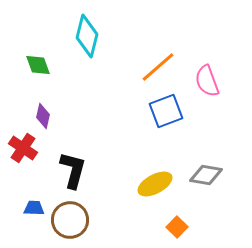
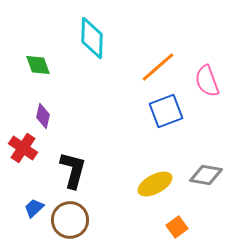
cyan diamond: moved 5 px right, 2 px down; rotated 12 degrees counterclockwise
blue trapezoid: rotated 45 degrees counterclockwise
orange square: rotated 10 degrees clockwise
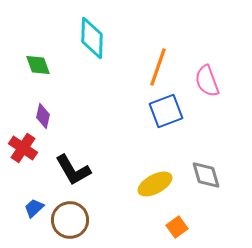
orange line: rotated 30 degrees counterclockwise
black L-shape: rotated 135 degrees clockwise
gray diamond: rotated 64 degrees clockwise
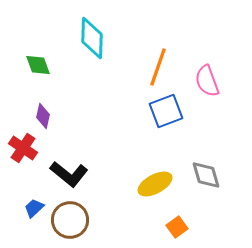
black L-shape: moved 4 px left, 4 px down; rotated 21 degrees counterclockwise
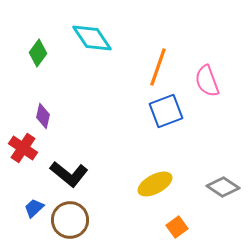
cyan diamond: rotated 36 degrees counterclockwise
green diamond: moved 12 px up; rotated 56 degrees clockwise
gray diamond: moved 17 px right, 12 px down; rotated 40 degrees counterclockwise
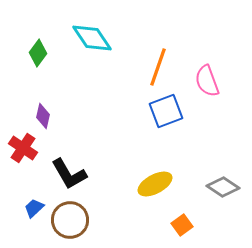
black L-shape: rotated 21 degrees clockwise
orange square: moved 5 px right, 2 px up
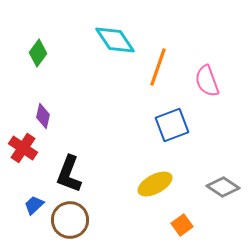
cyan diamond: moved 23 px right, 2 px down
blue square: moved 6 px right, 14 px down
black L-shape: rotated 51 degrees clockwise
blue trapezoid: moved 3 px up
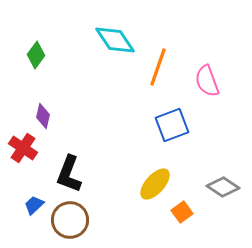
green diamond: moved 2 px left, 2 px down
yellow ellipse: rotated 20 degrees counterclockwise
orange square: moved 13 px up
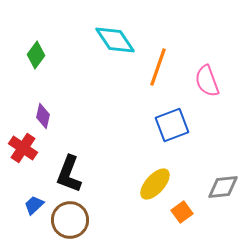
gray diamond: rotated 40 degrees counterclockwise
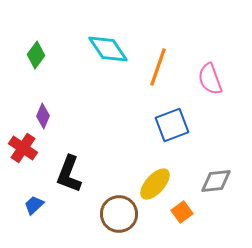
cyan diamond: moved 7 px left, 9 px down
pink semicircle: moved 3 px right, 2 px up
purple diamond: rotated 10 degrees clockwise
gray diamond: moved 7 px left, 6 px up
brown circle: moved 49 px right, 6 px up
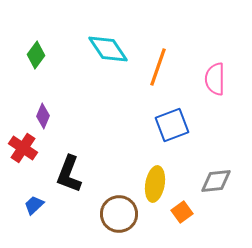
pink semicircle: moved 5 px right; rotated 20 degrees clockwise
yellow ellipse: rotated 32 degrees counterclockwise
